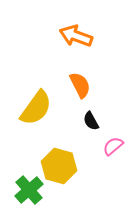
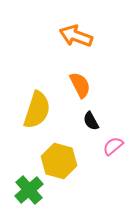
yellow semicircle: moved 1 px right, 2 px down; rotated 18 degrees counterclockwise
yellow hexagon: moved 5 px up
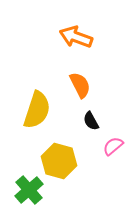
orange arrow: moved 1 px down
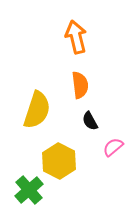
orange arrow: rotated 56 degrees clockwise
orange semicircle: rotated 20 degrees clockwise
black semicircle: moved 1 px left
pink semicircle: moved 1 px down
yellow hexagon: rotated 12 degrees clockwise
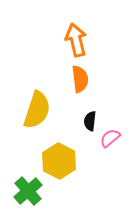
orange arrow: moved 3 px down
orange semicircle: moved 6 px up
black semicircle: rotated 36 degrees clockwise
pink semicircle: moved 3 px left, 9 px up
green cross: moved 1 px left, 1 px down
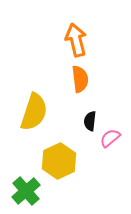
yellow semicircle: moved 3 px left, 2 px down
yellow hexagon: rotated 8 degrees clockwise
green cross: moved 2 px left
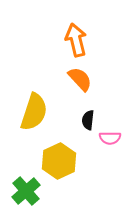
orange semicircle: rotated 36 degrees counterclockwise
black semicircle: moved 2 px left, 1 px up
pink semicircle: rotated 140 degrees counterclockwise
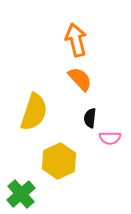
black semicircle: moved 2 px right, 2 px up
green cross: moved 5 px left, 3 px down
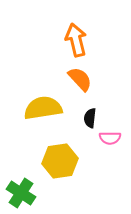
yellow semicircle: moved 9 px right, 4 px up; rotated 117 degrees counterclockwise
yellow hexagon: moved 1 px right; rotated 16 degrees clockwise
green cross: moved 1 px up; rotated 16 degrees counterclockwise
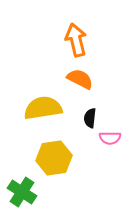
orange semicircle: rotated 20 degrees counterclockwise
yellow hexagon: moved 6 px left, 3 px up
green cross: moved 1 px right, 1 px up
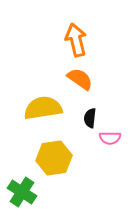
orange semicircle: rotated 8 degrees clockwise
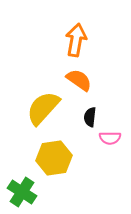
orange arrow: rotated 24 degrees clockwise
orange semicircle: moved 1 px left, 1 px down
yellow semicircle: rotated 39 degrees counterclockwise
black semicircle: moved 1 px up
